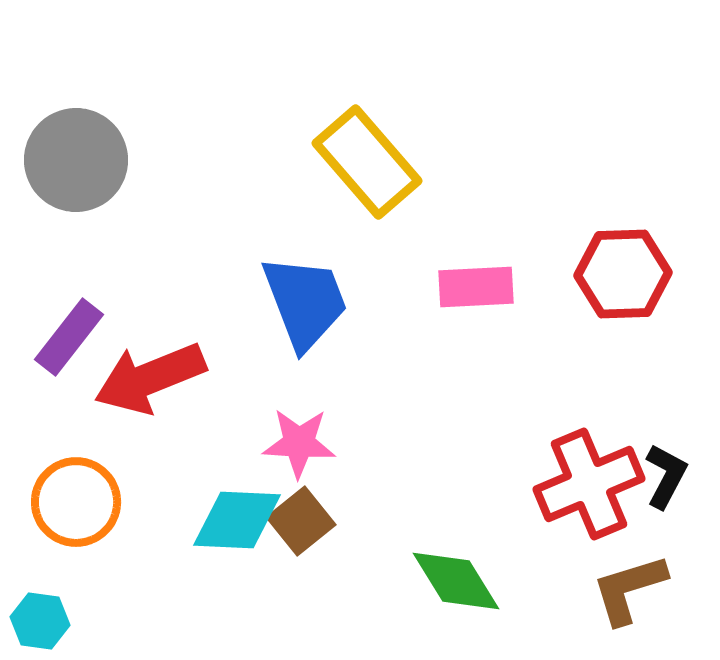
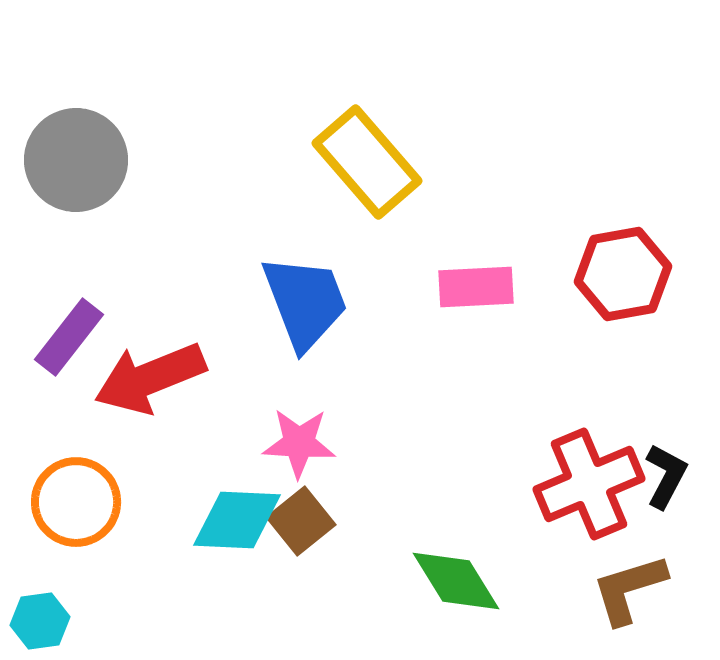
red hexagon: rotated 8 degrees counterclockwise
cyan hexagon: rotated 16 degrees counterclockwise
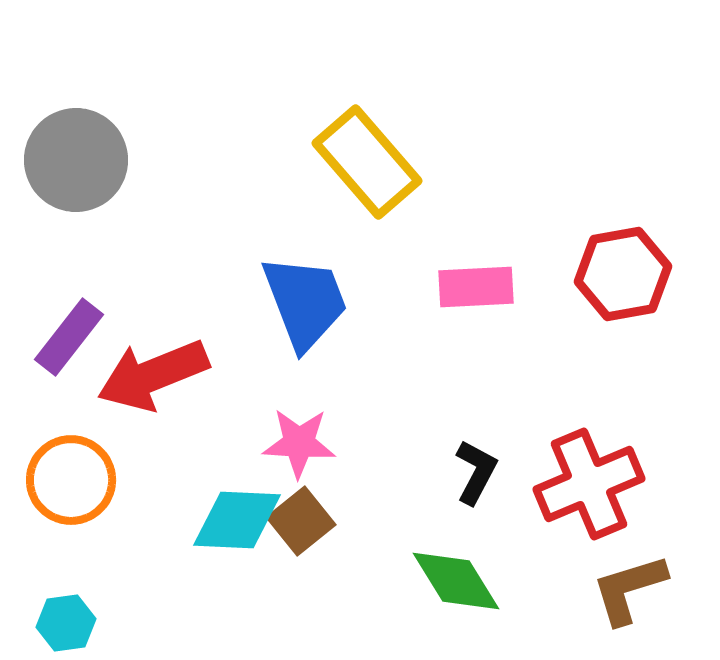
red arrow: moved 3 px right, 3 px up
black L-shape: moved 190 px left, 4 px up
orange circle: moved 5 px left, 22 px up
cyan hexagon: moved 26 px right, 2 px down
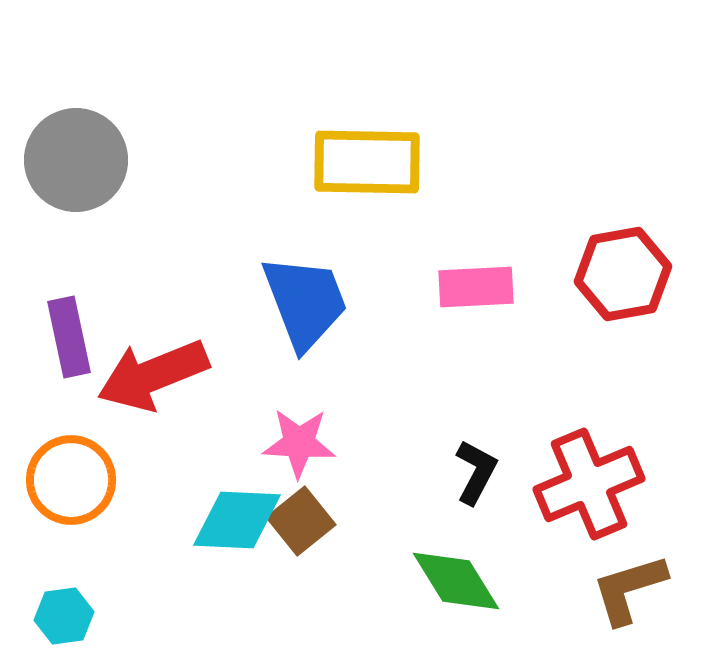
yellow rectangle: rotated 48 degrees counterclockwise
purple rectangle: rotated 50 degrees counterclockwise
cyan hexagon: moved 2 px left, 7 px up
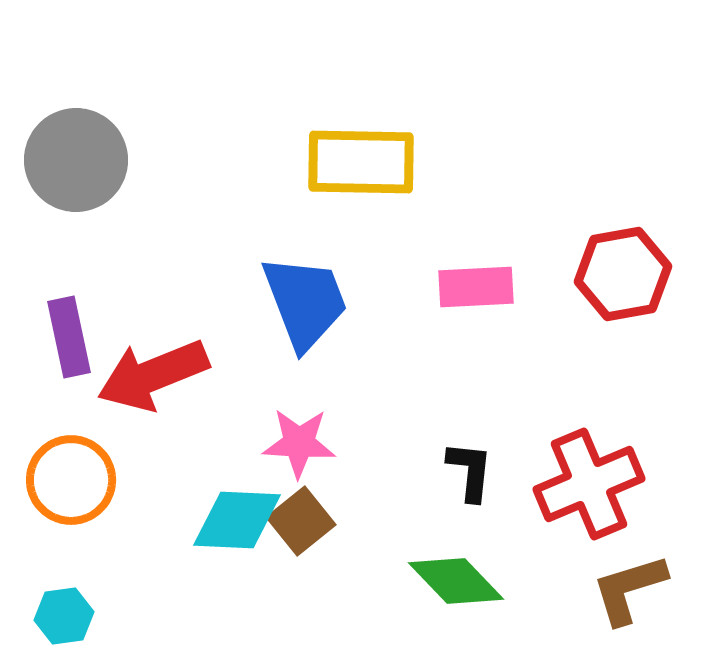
yellow rectangle: moved 6 px left
black L-shape: moved 6 px left, 1 px up; rotated 22 degrees counterclockwise
green diamond: rotated 12 degrees counterclockwise
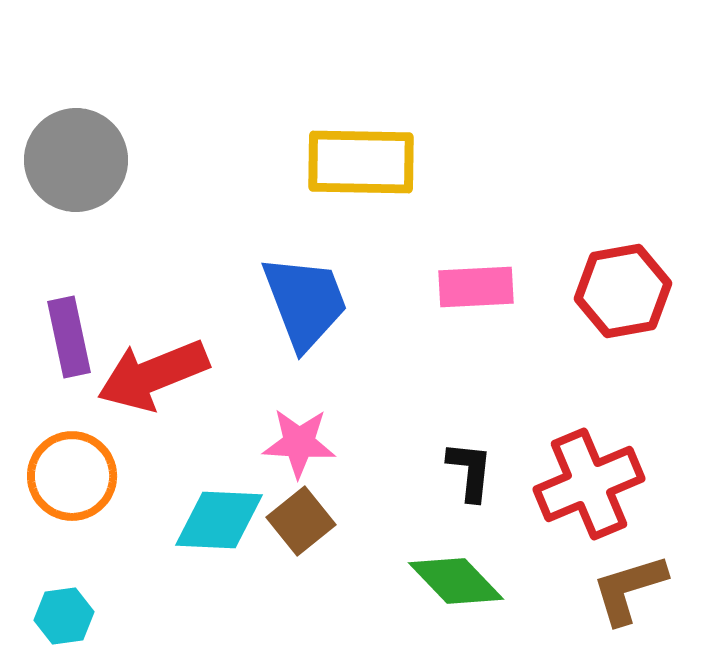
red hexagon: moved 17 px down
orange circle: moved 1 px right, 4 px up
cyan diamond: moved 18 px left
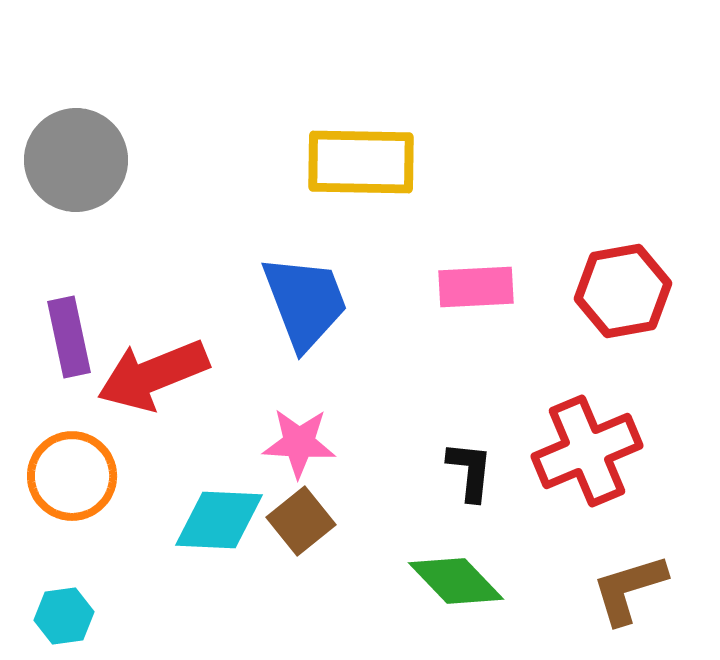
red cross: moved 2 px left, 33 px up
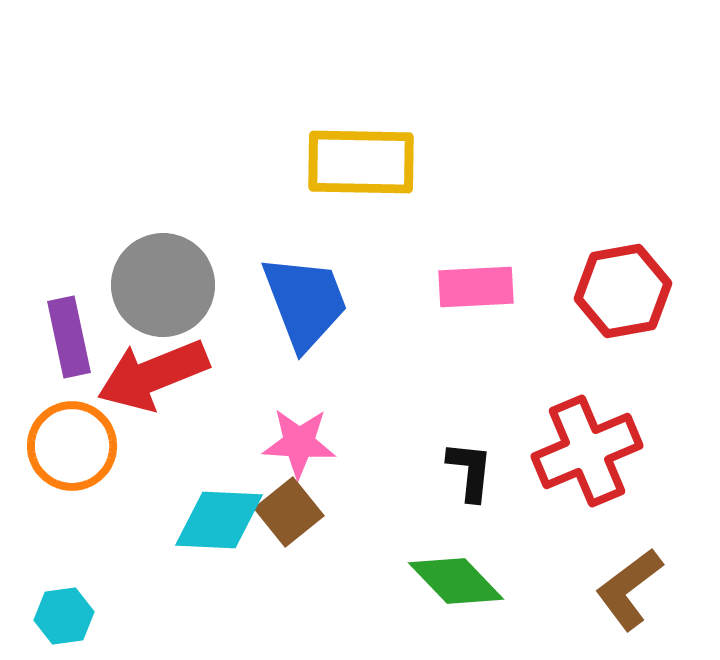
gray circle: moved 87 px right, 125 px down
orange circle: moved 30 px up
brown square: moved 12 px left, 9 px up
brown L-shape: rotated 20 degrees counterclockwise
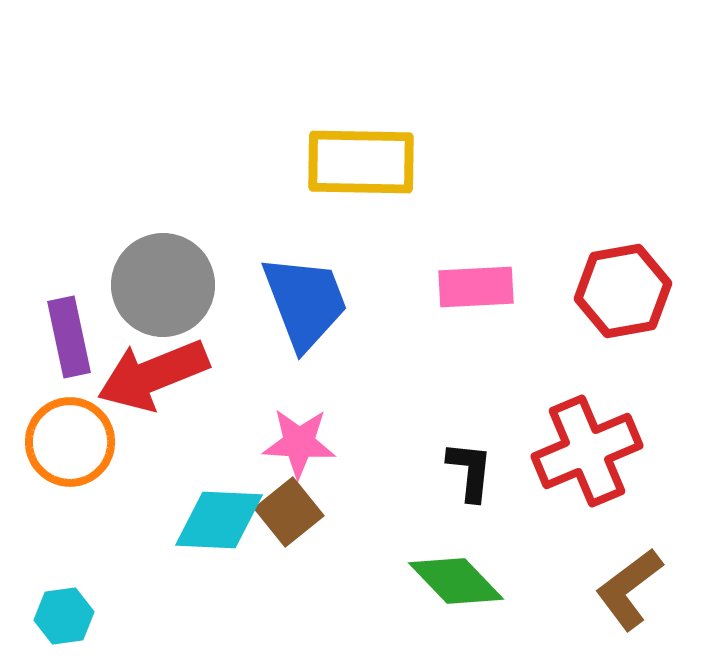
orange circle: moved 2 px left, 4 px up
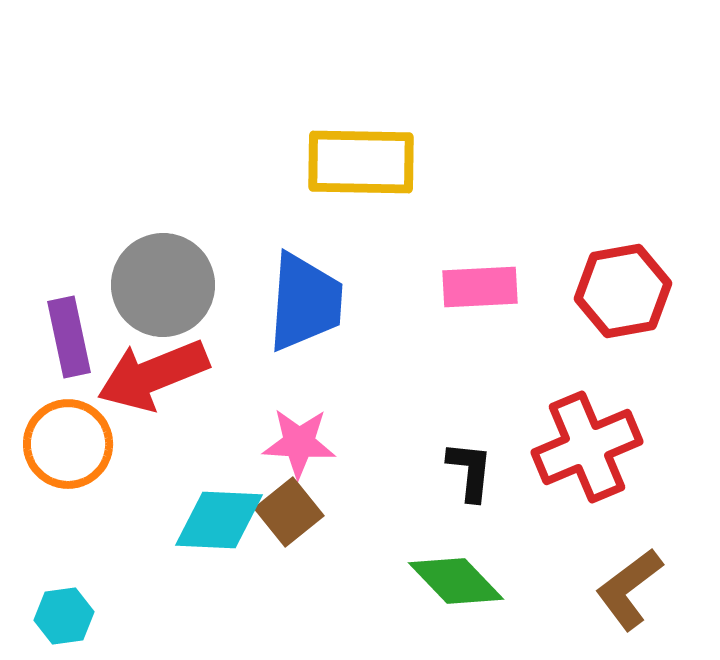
pink rectangle: moved 4 px right
blue trapezoid: rotated 25 degrees clockwise
orange circle: moved 2 px left, 2 px down
red cross: moved 4 px up
